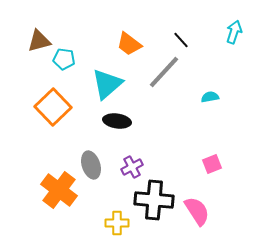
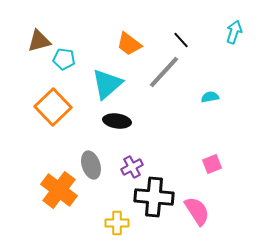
black cross: moved 3 px up
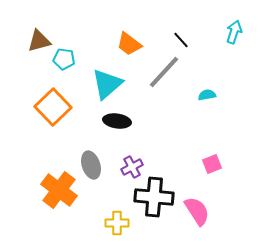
cyan semicircle: moved 3 px left, 2 px up
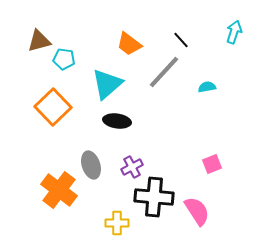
cyan semicircle: moved 8 px up
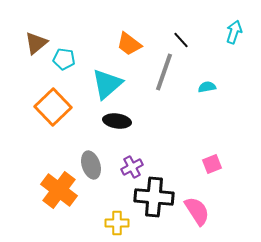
brown triangle: moved 3 px left, 2 px down; rotated 25 degrees counterclockwise
gray line: rotated 24 degrees counterclockwise
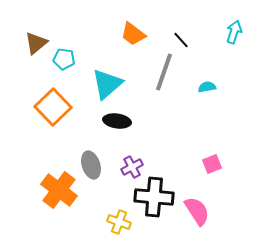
orange trapezoid: moved 4 px right, 10 px up
yellow cross: moved 2 px right, 1 px up; rotated 20 degrees clockwise
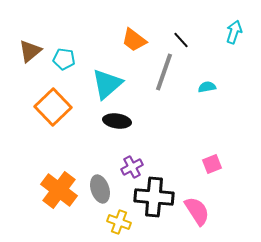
orange trapezoid: moved 1 px right, 6 px down
brown triangle: moved 6 px left, 8 px down
gray ellipse: moved 9 px right, 24 px down
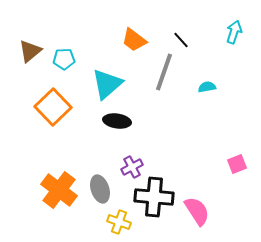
cyan pentagon: rotated 10 degrees counterclockwise
pink square: moved 25 px right
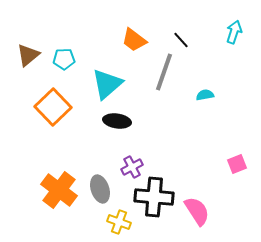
brown triangle: moved 2 px left, 4 px down
cyan semicircle: moved 2 px left, 8 px down
